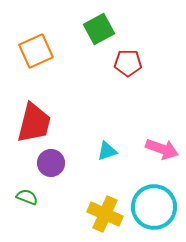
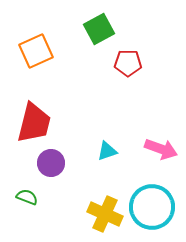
pink arrow: moved 1 px left
cyan circle: moved 2 px left
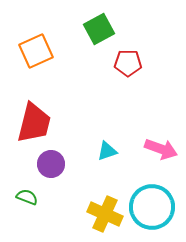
purple circle: moved 1 px down
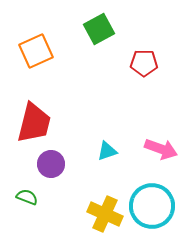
red pentagon: moved 16 px right
cyan circle: moved 1 px up
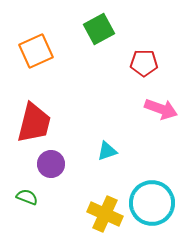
pink arrow: moved 40 px up
cyan circle: moved 3 px up
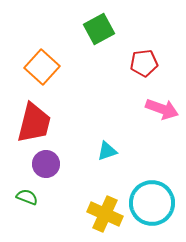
orange square: moved 6 px right, 16 px down; rotated 24 degrees counterclockwise
red pentagon: rotated 8 degrees counterclockwise
pink arrow: moved 1 px right
purple circle: moved 5 px left
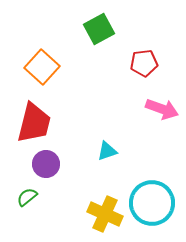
green semicircle: rotated 60 degrees counterclockwise
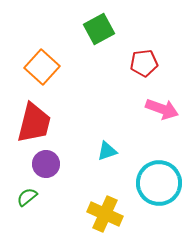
cyan circle: moved 7 px right, 20 px up
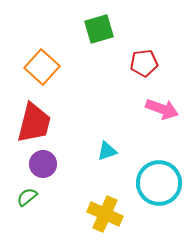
green square: rotated 12 degrees clockwise
purple circle: moved 3 px left
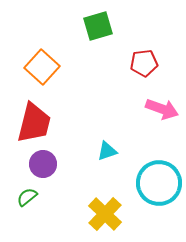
green square: moved 1 px left, 3 px up
yellow cross: rotated 20 degrees clockwise
